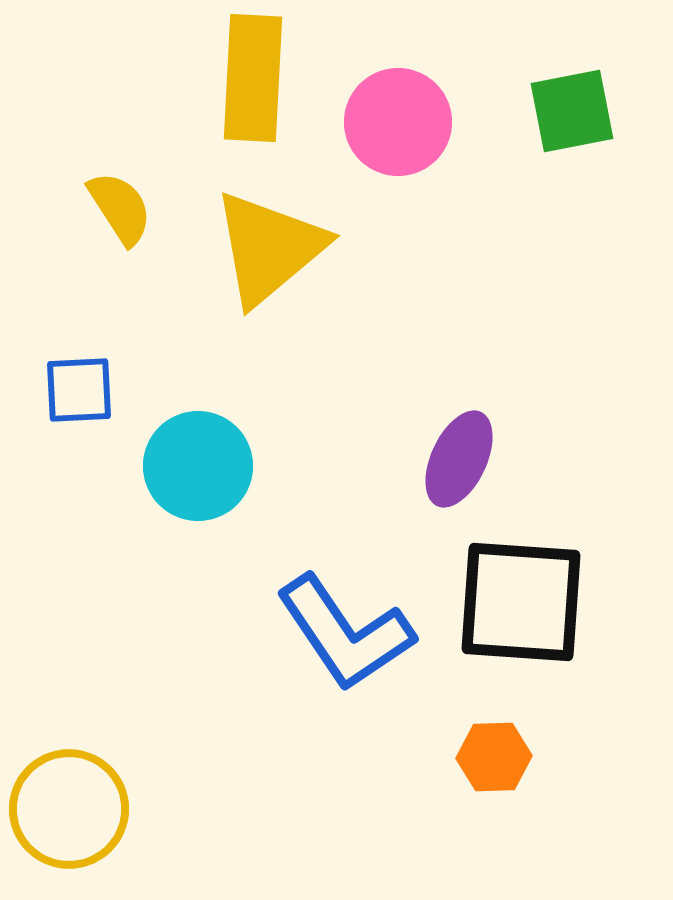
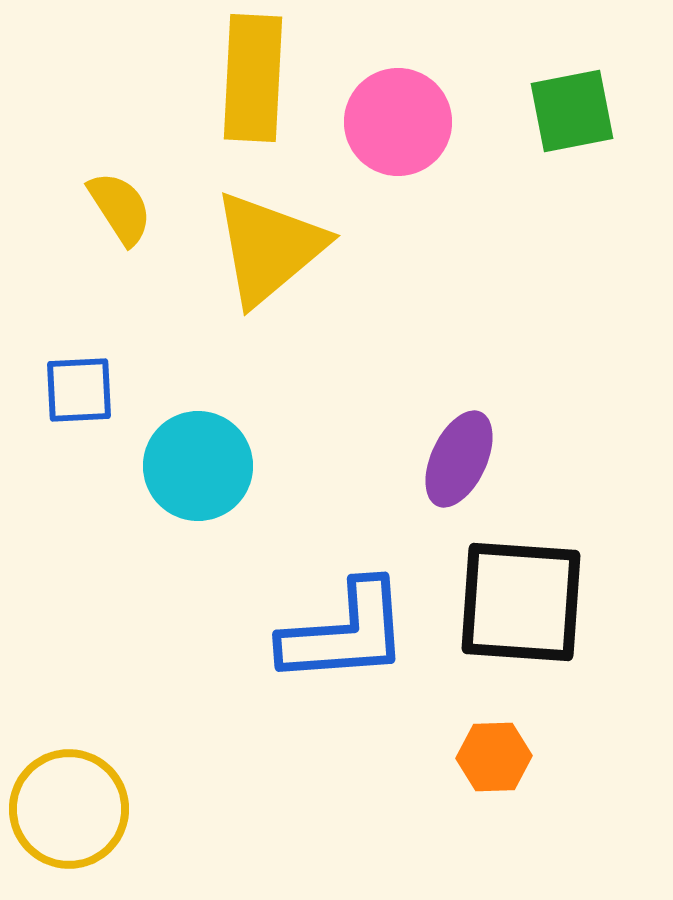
blue L-shape: rotated 60 degrees counterclockwise
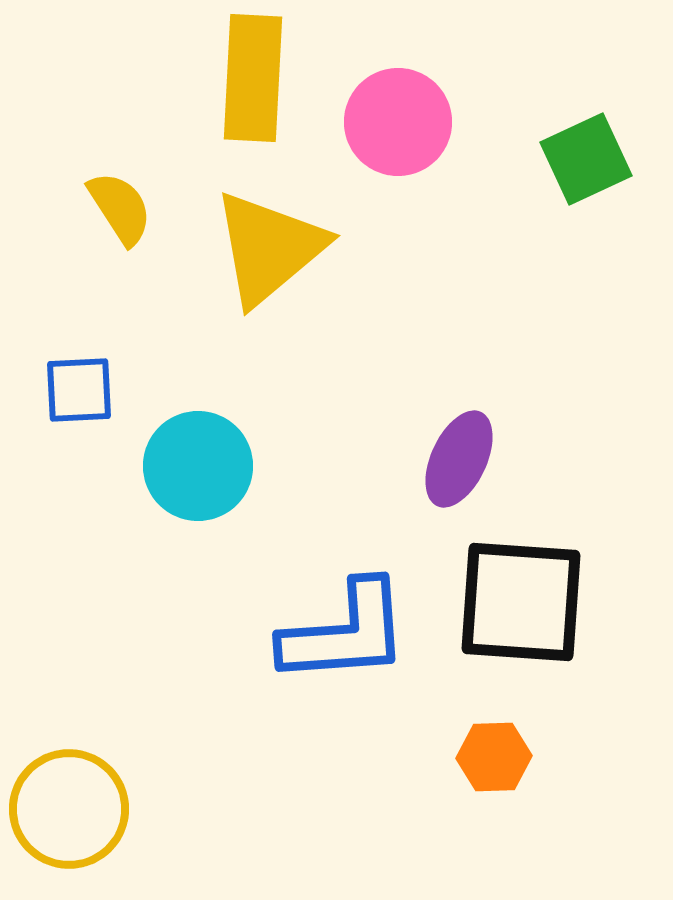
green square: moved 14 px right, 48 px down; rotated 14 degrees counterclockwise
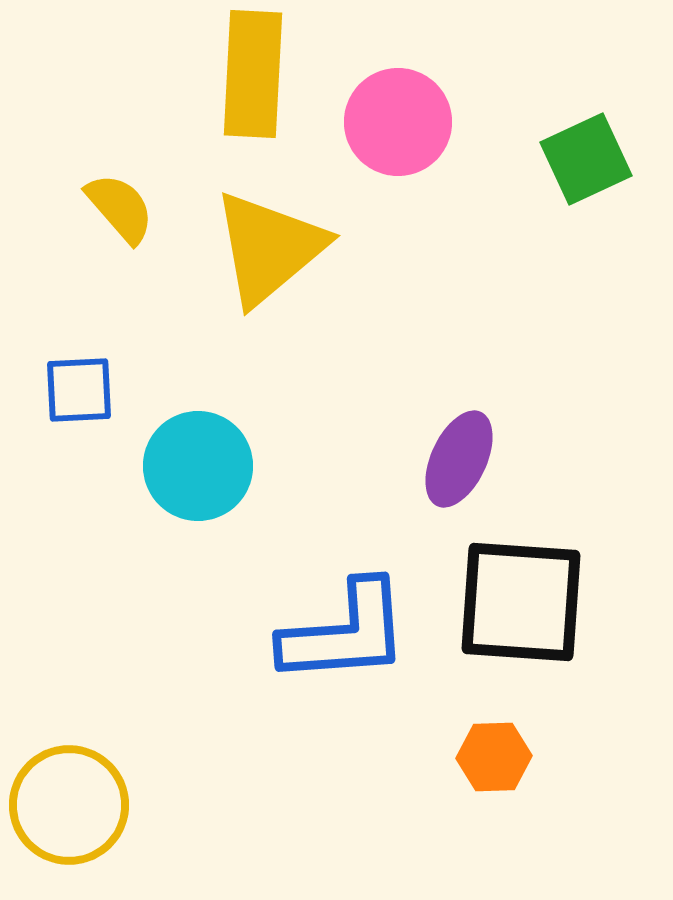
yellow rectangle: moved 4 px up
yellow semicircle: rotated 8 degrees counterclockwise
yellow circle: moved 4 px up
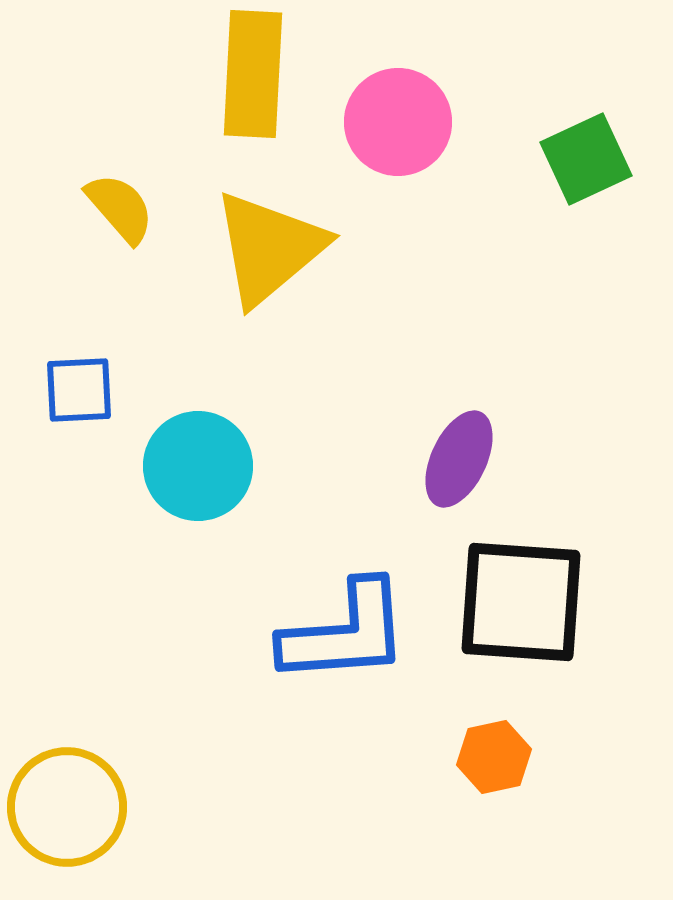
orange hexagon: rotated 10 degrees counterclockwise
yellow circle: moved 2 px left, 2 px down
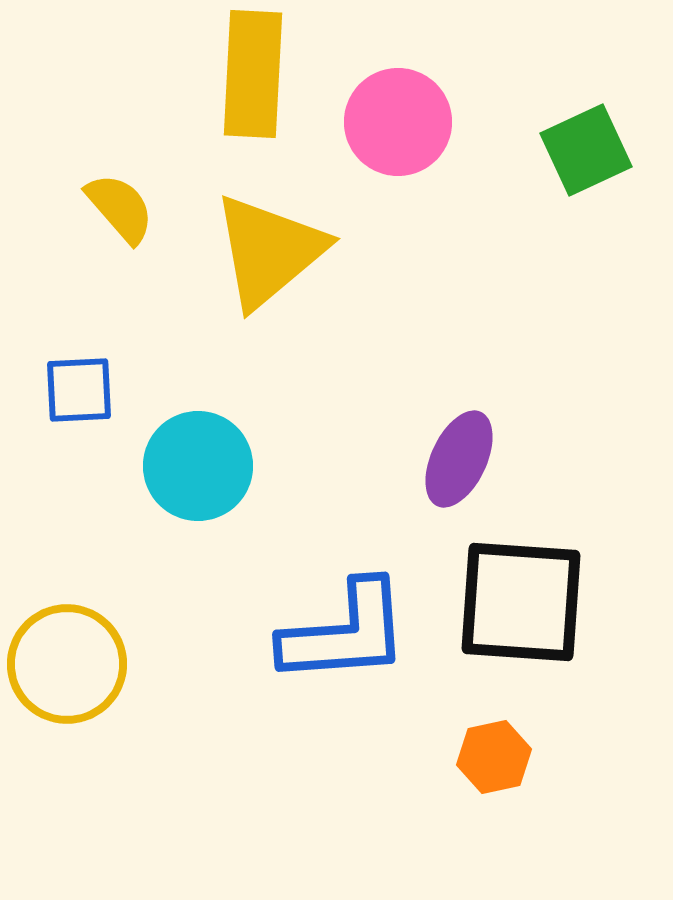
green square: moved 9 px up
yellow triangle: moved 3 px down
yellow circle: moved 143 px up
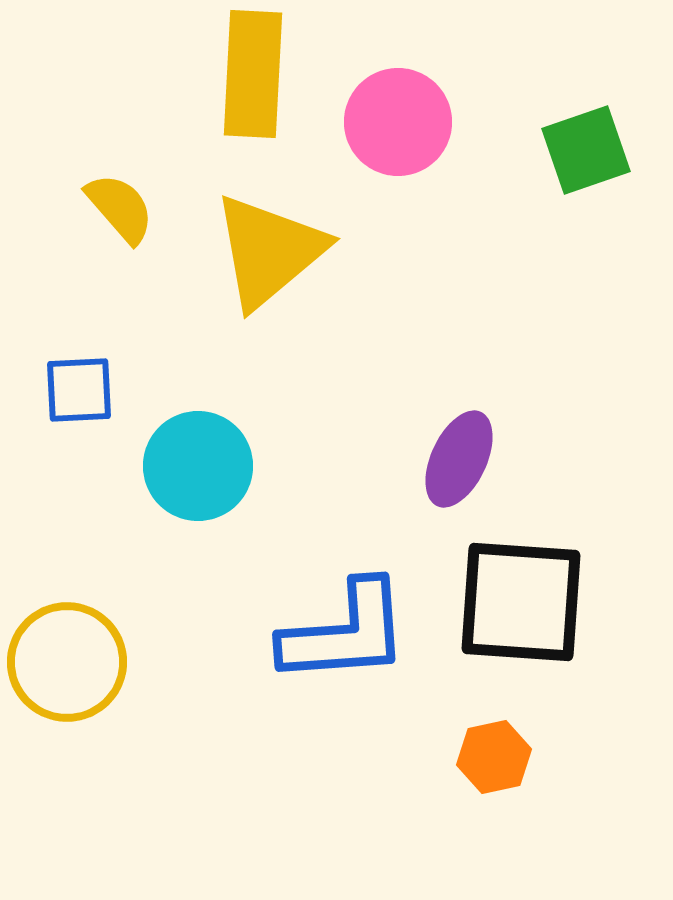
green square: rotated 6 degrees clockwise
yellow circle: moved 2 px up
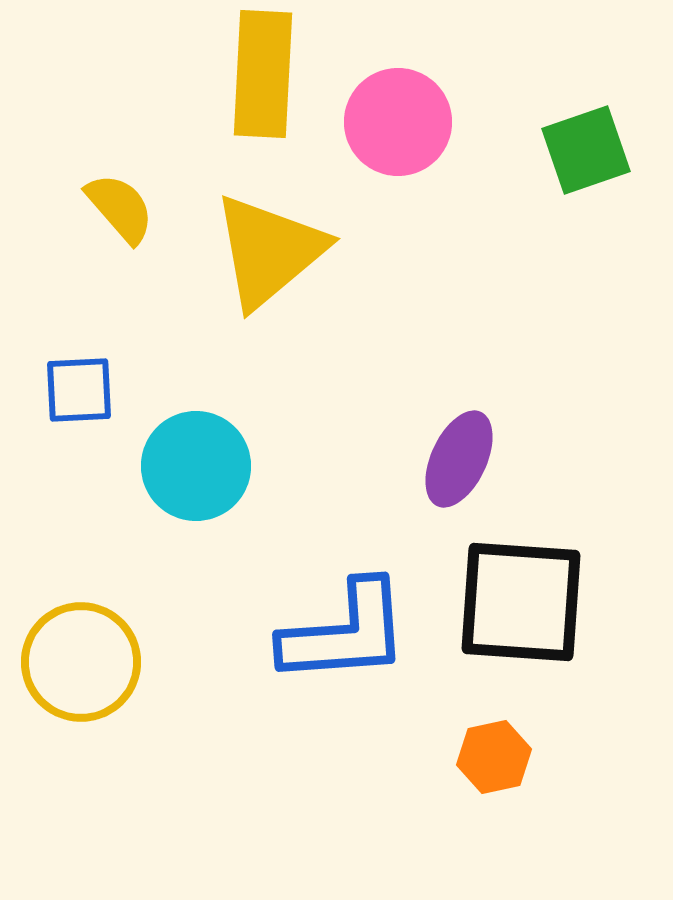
yellow rectangle: moved 10 px right
cyan circle: moved 2 px left
yellow circle: moved 14 px right
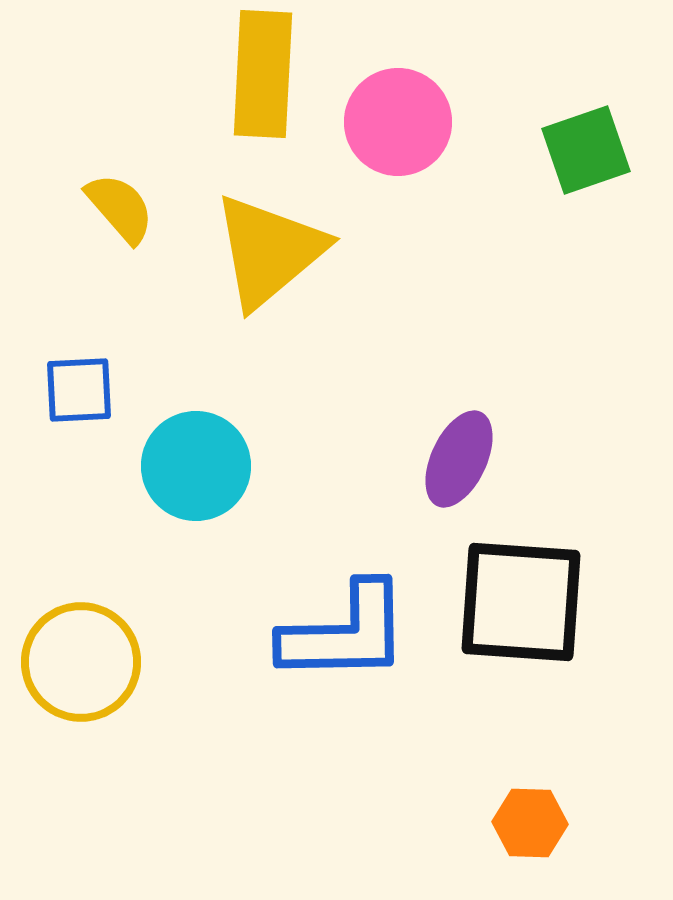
blue L-shape: rotated 3 degrees clockwise
orange hexagon: moved 36 px right, 66 px down; rotated 14 degrees clockwise
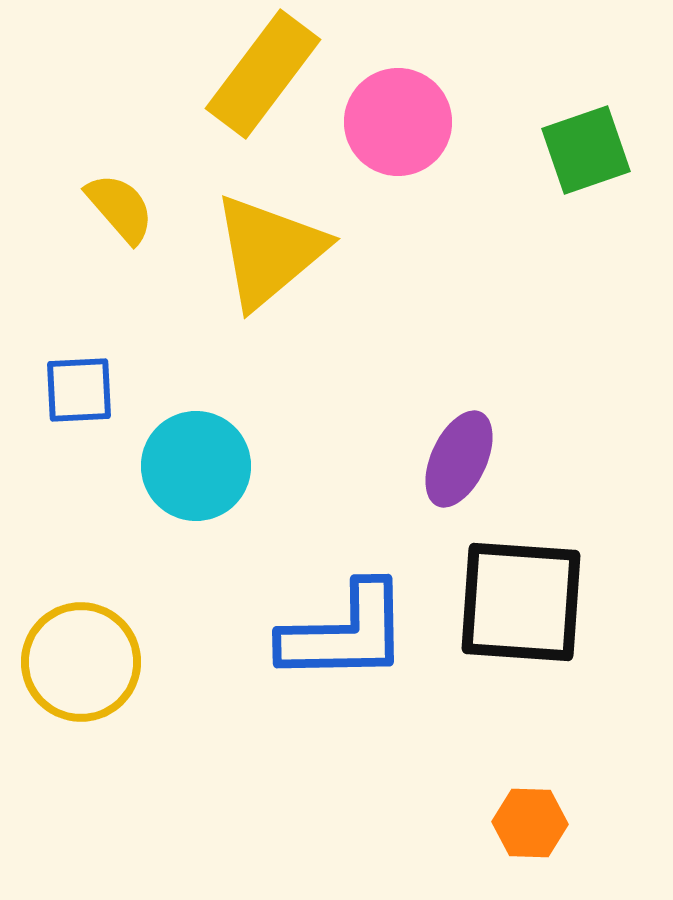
yellow rectangle: rotated 34 degrees clockwise
